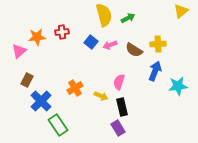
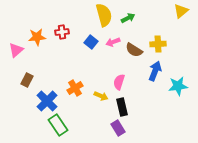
pink arrow: moved 3 px right, 3 px up
pink triangle: moved 3 px left, 1 px up
blue cross: moved 6 px right
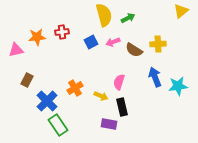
blue square: rotated 24 degrees clockwise
pink triangle: rotated 28 degrees clockwise
blue arrow: moved 6 px down; rotated 42 degrees counterclockwise
purple rectangle: moved 9 px left, 4 px up; rotated 49 degrees counterclockwise
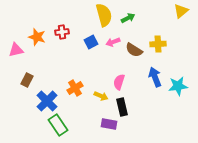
orange star: rotated 24 degrees clockwise
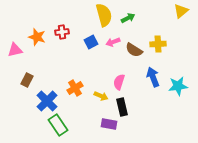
pink triangle: moved 1 px left
blue arrow: moved 2 px left
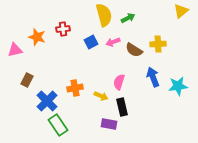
red cross: moved 1 px right, 3 px up
orange cross: rotated 21 degrees clockwise
